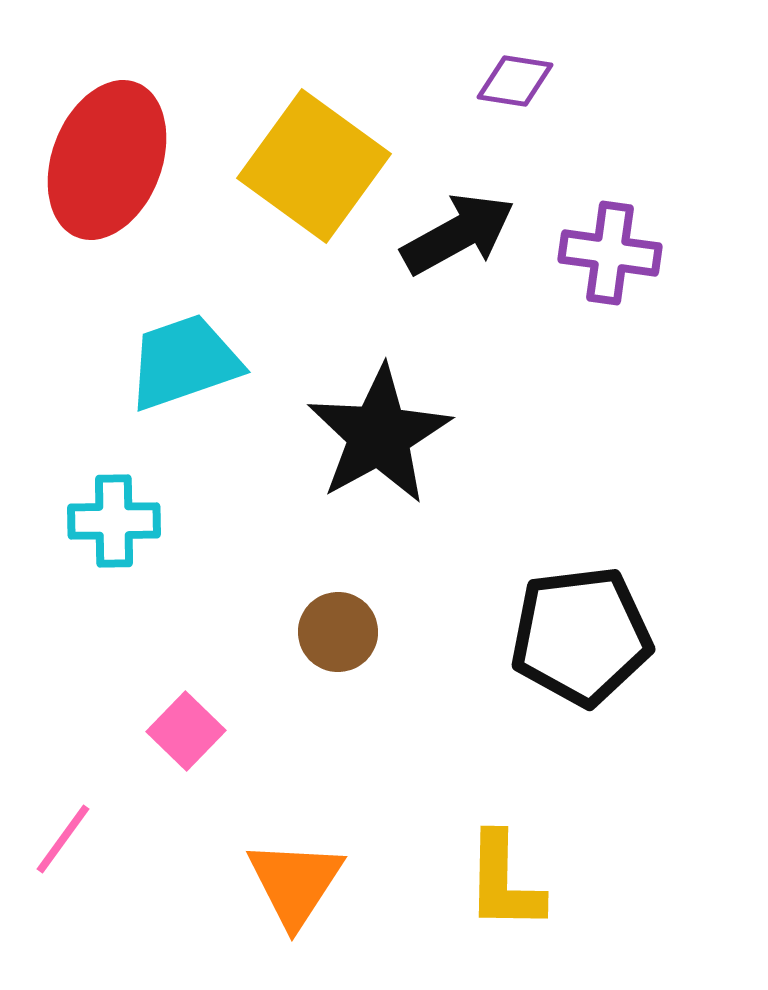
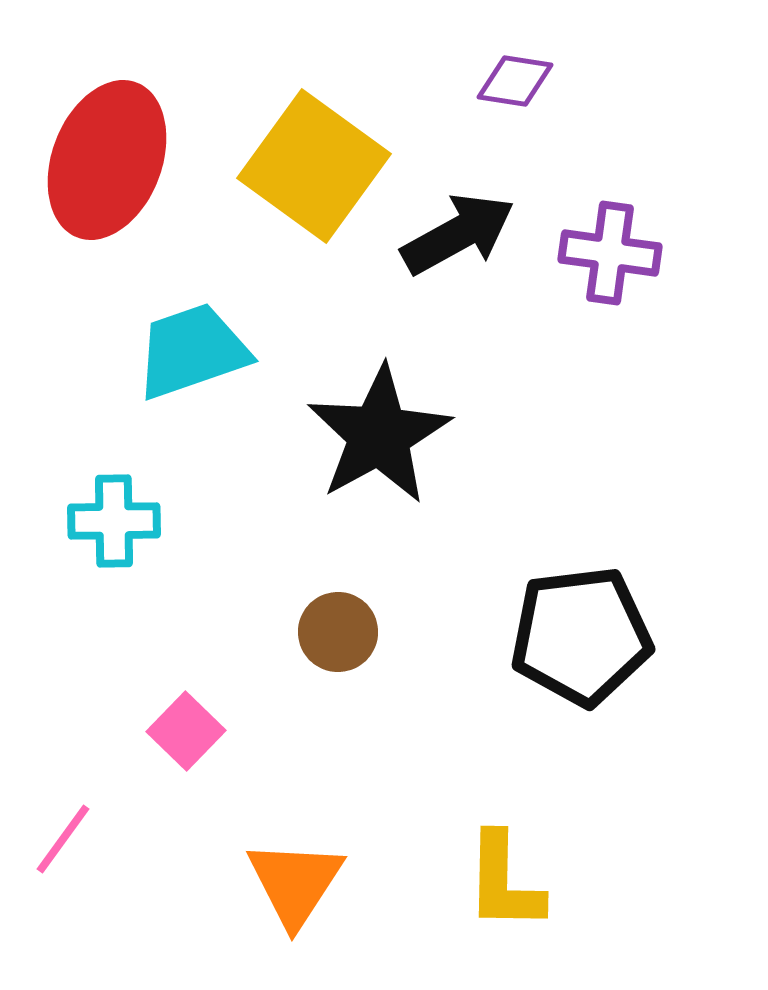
cyan trapezoid: moved 8 px right, 11 px up
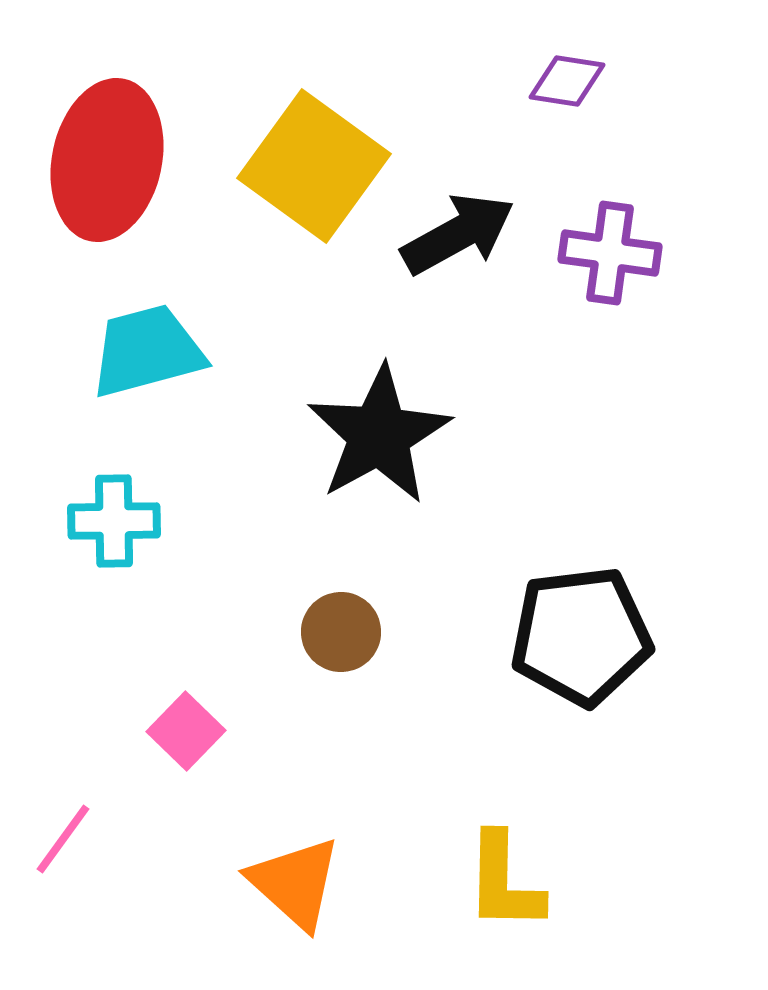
purple diamond: moved 52 px right
red ellipse: rotated 9 degrees counterclockwise
cyan trapezoid: moved 45 px left; rotated 4 degrees clockwise
brown circle: moved 3 px right
orange triangle: rotated 21 degrees counterclockwise
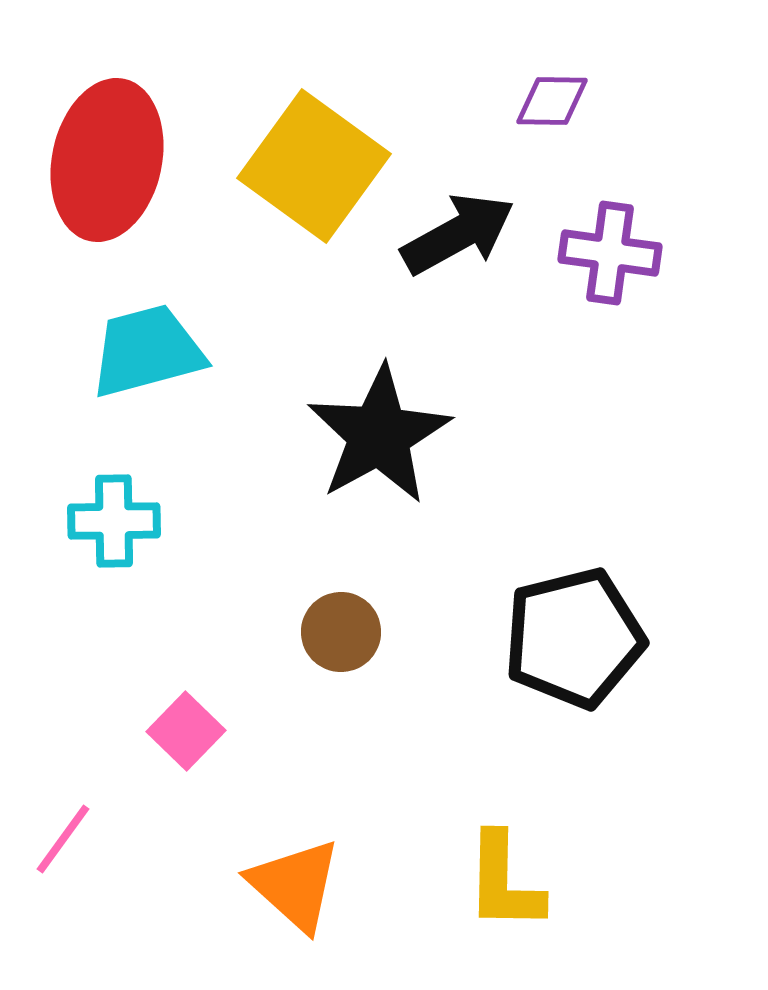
purple diamond: moved 15 px left, 20 px down; rotated 8 degrees counterclockwise
black pentagon: moved 7 px left, 2 px down; rotated 7 degrees counterclockwise
orange triangle: moved 2 px down
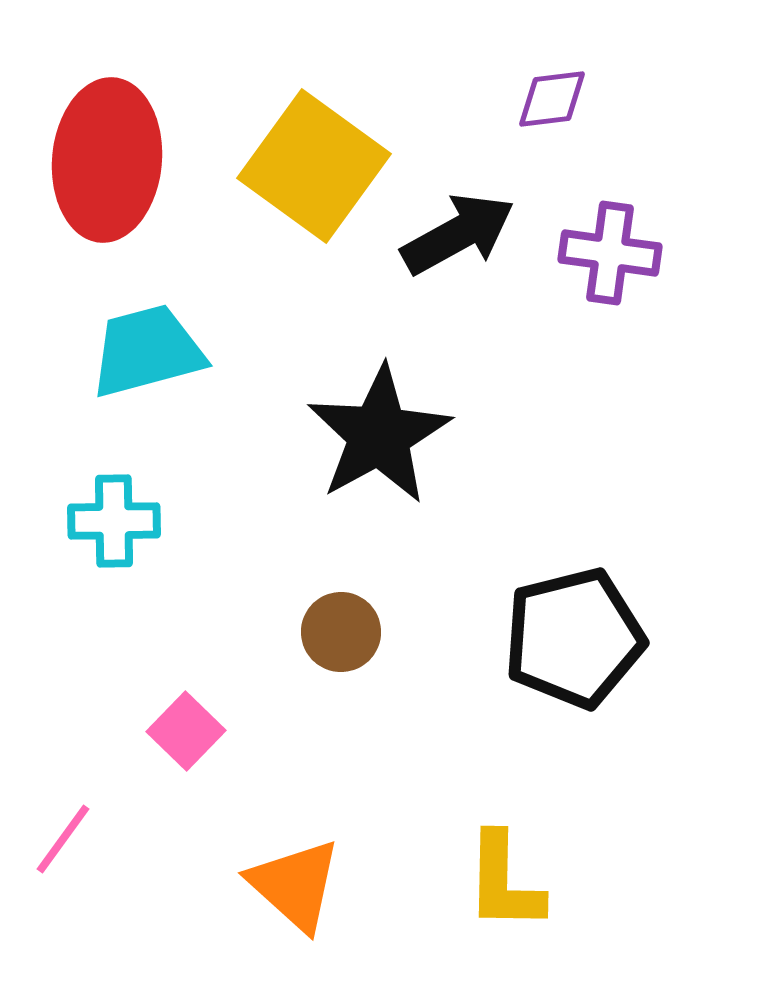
purple diamond: moved 2 px up; rotated 8 degrees counterclockwise
red ellipse: rotated 7 degrees counterclockwise
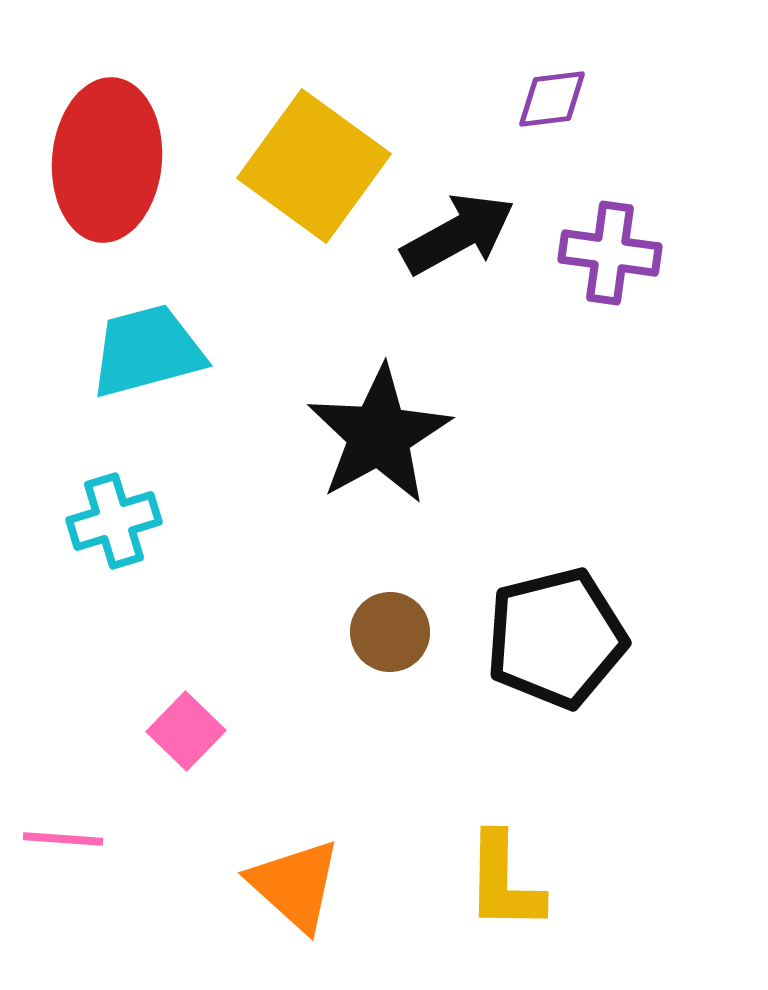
cyan cross: rotated 16 degrees counterclockwise
brown circle: moved 49 px right
black pentagon: moved 18 px left
pink line: rotated 58 degrees clockwise
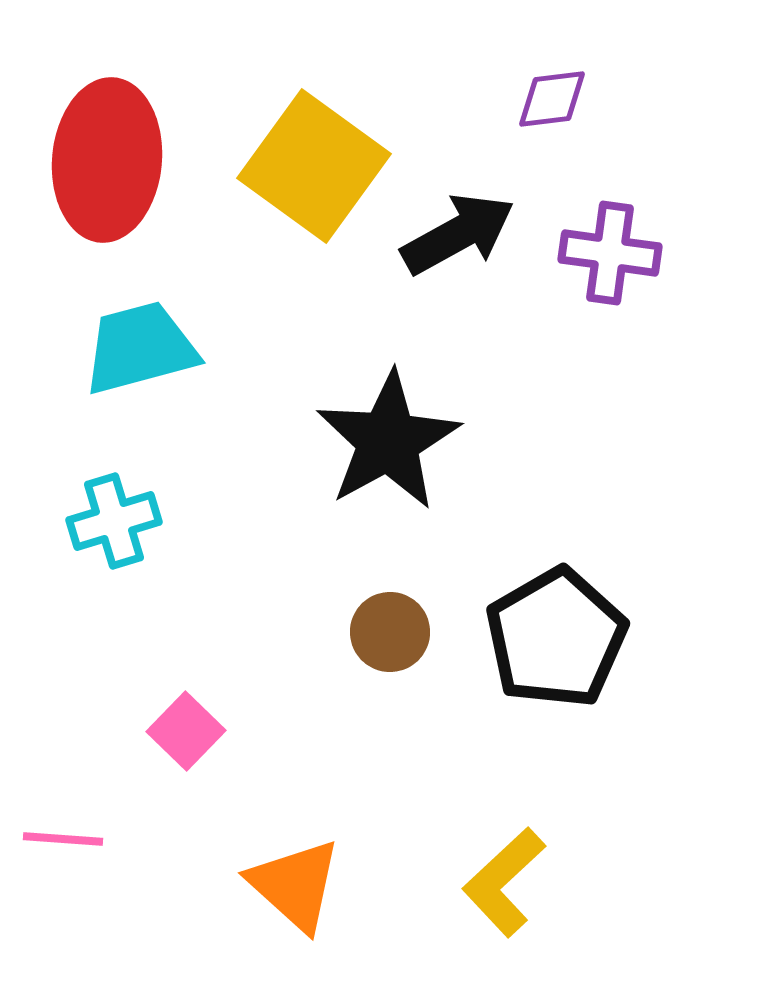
cyan trapezoid: moved 7 px left, 3 px up
black star: moved 9 px right, 6 px down
black pentagon: rotated 16 degrees counterclockwise
yellow L-shape: rotated 46 degrees clockwise
